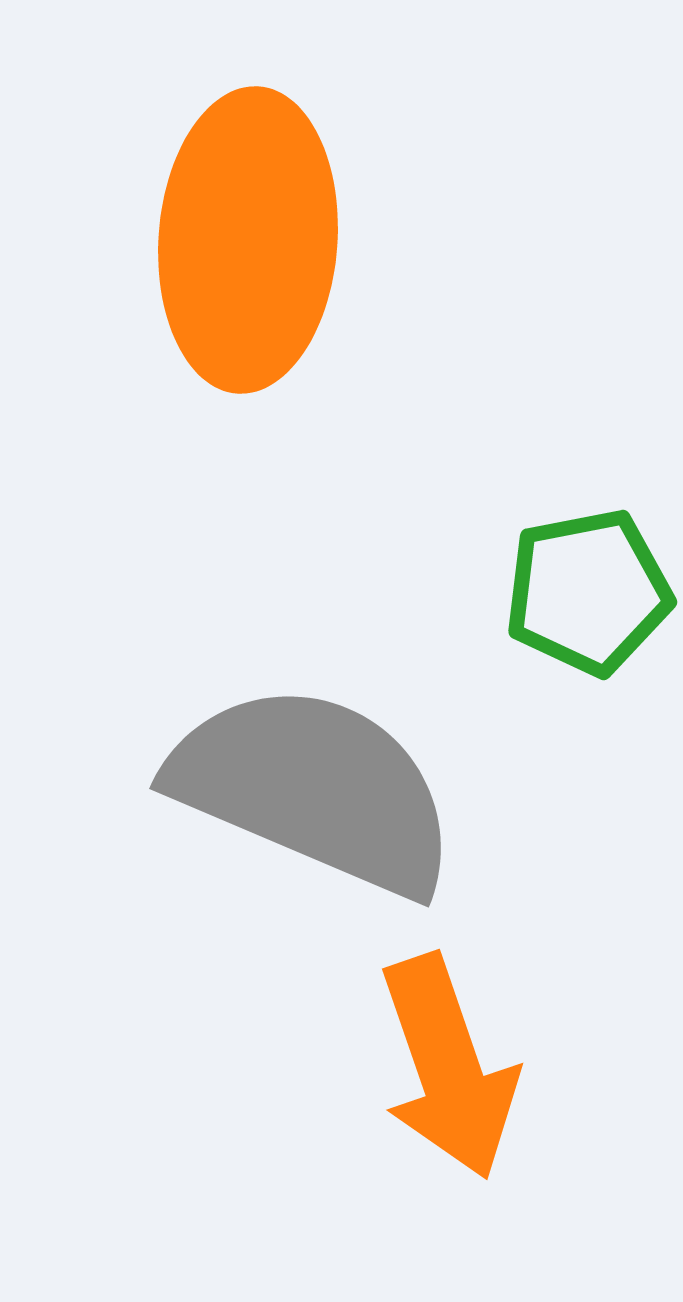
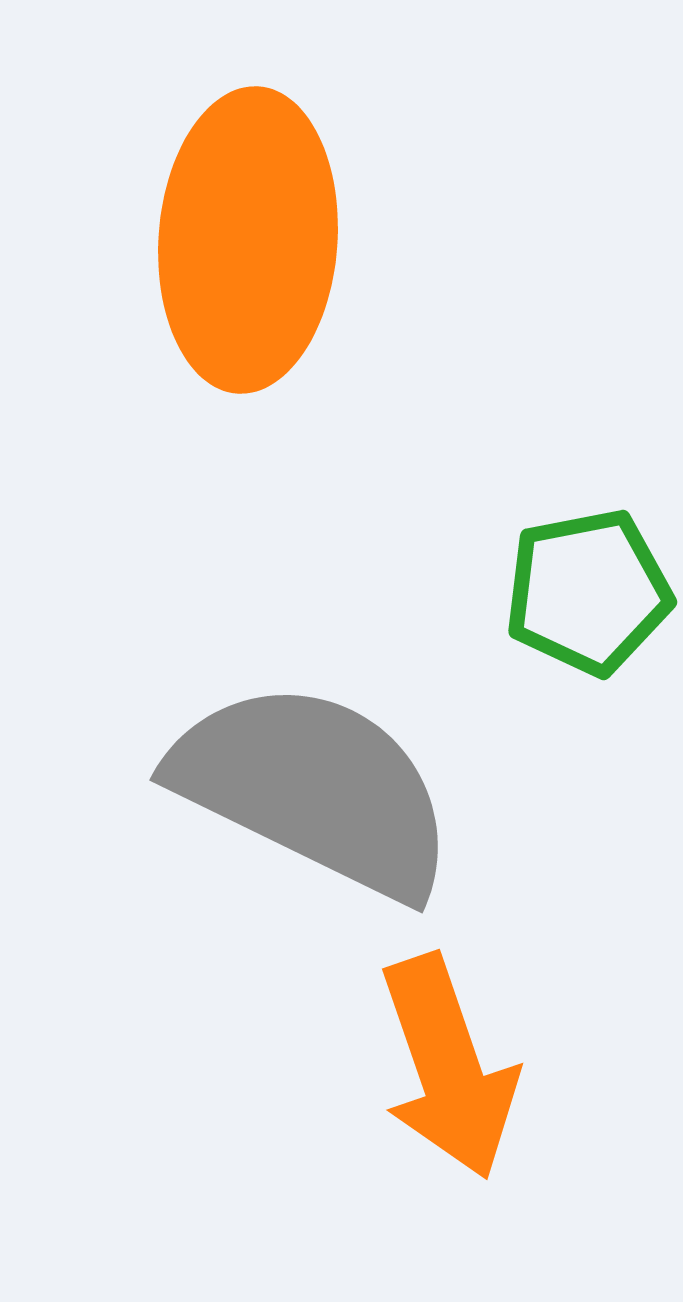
gray semicircle: rotated 3 degrees clockwise
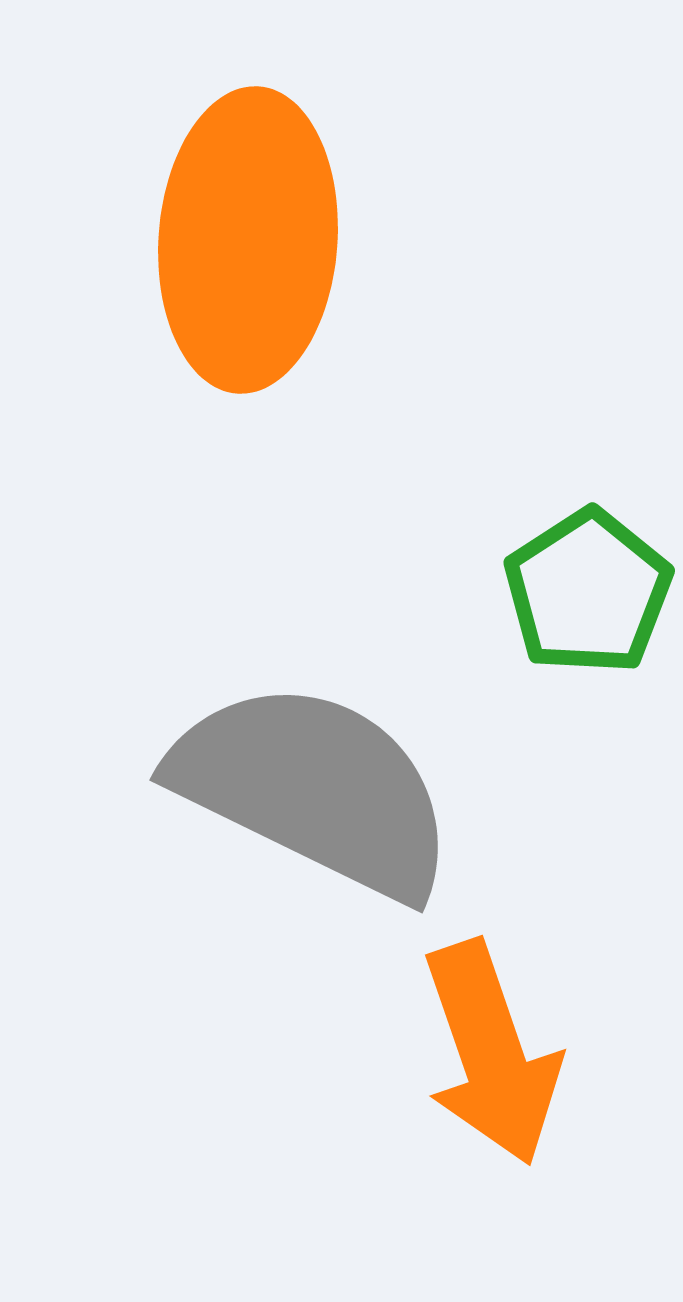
green pentagon: rotated 22 degrees counterclockwise
orange arrow: moved 43 px right, 14 px up
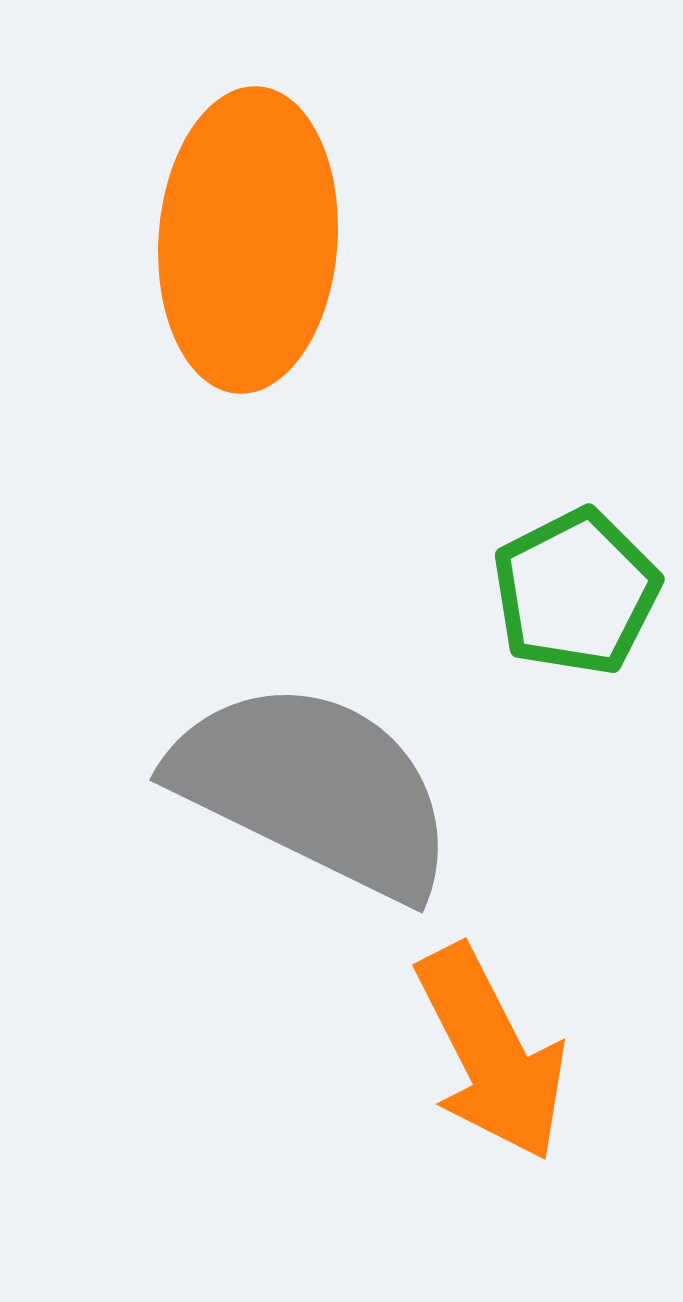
green pentagon: moved 12 px left; rotated 6 degrees clockwise
orange arrow: rotated 8 degrees counterclockwise
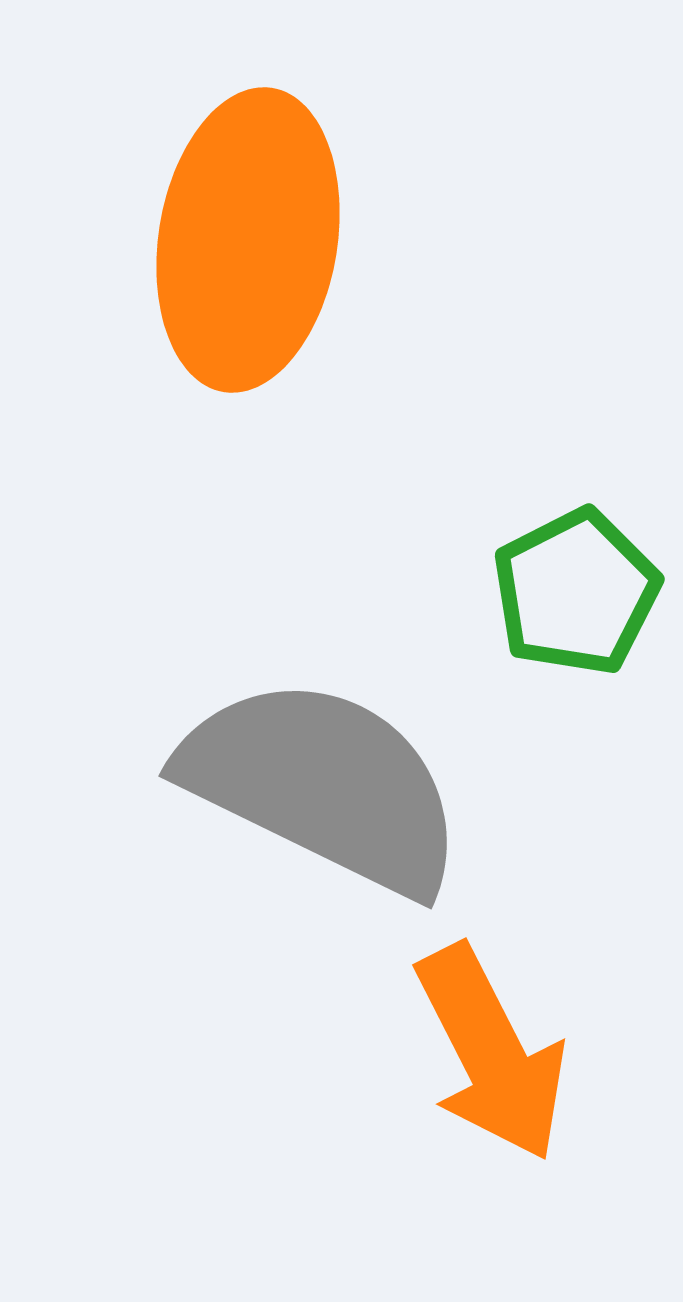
orange ellipse: rotated 5 degrees clockwise
gray semicircle: moved 9 px right, 4 px up
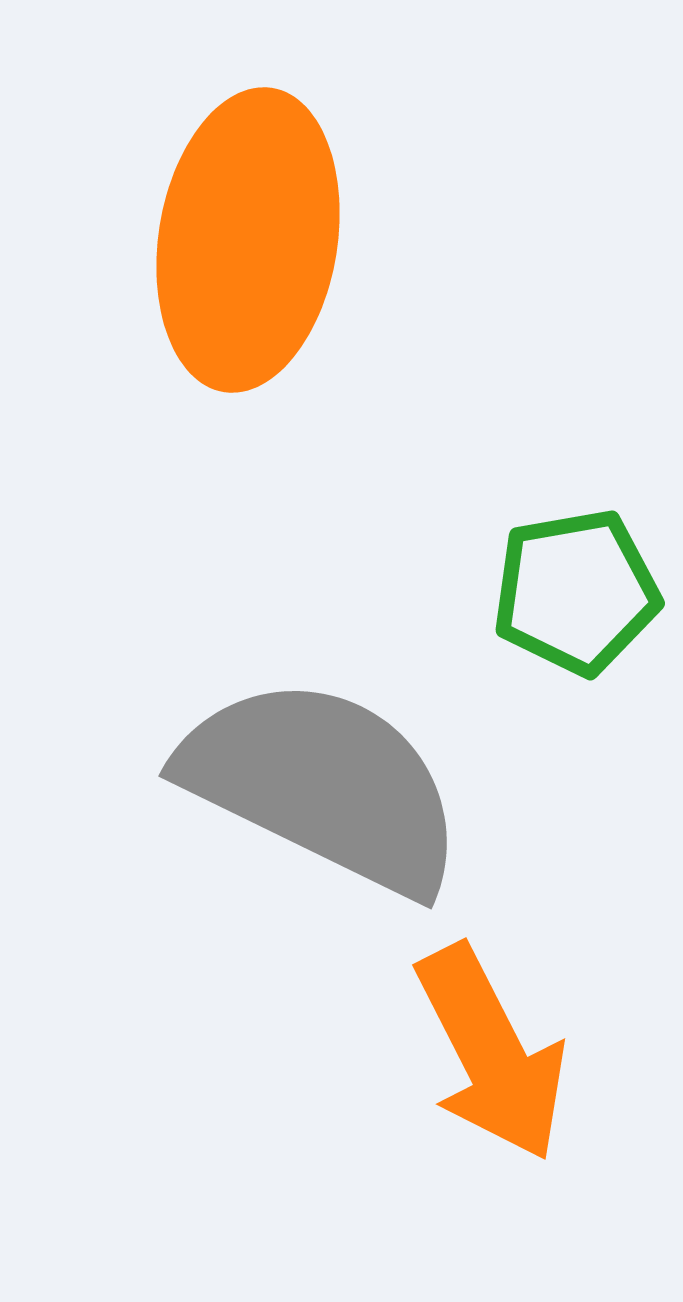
green pentagon: rotated 17 degrees clockwise
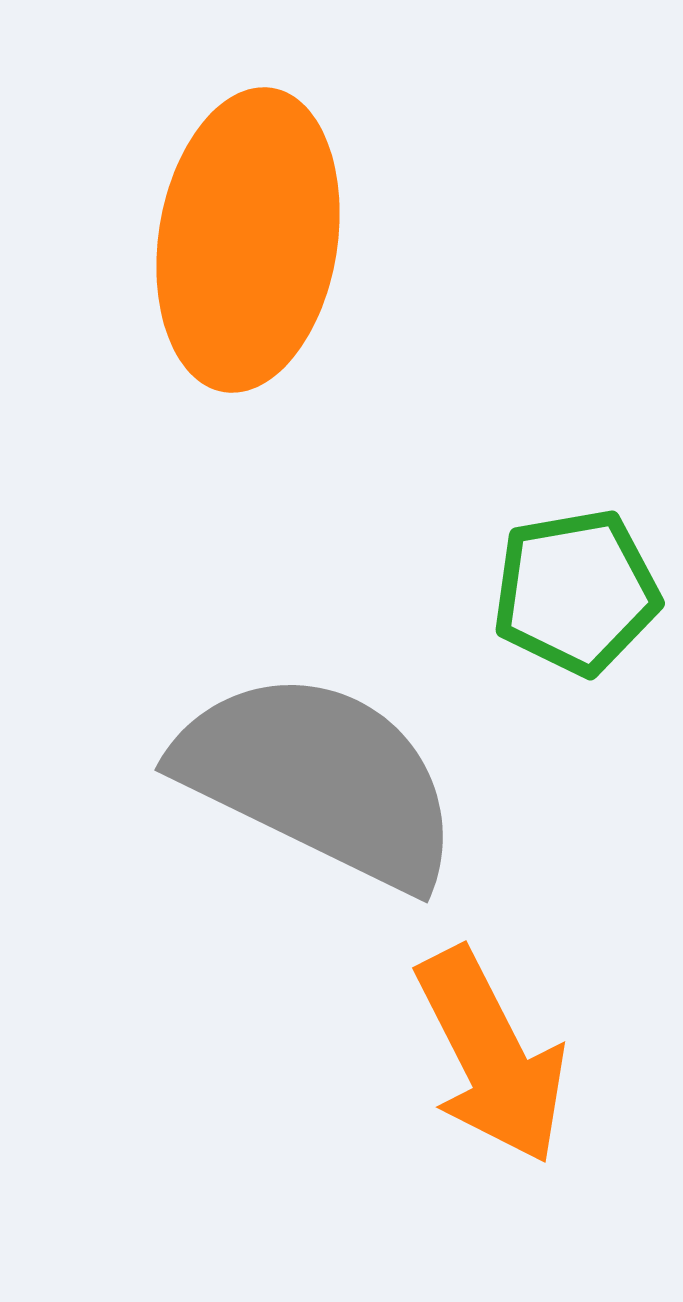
gray semicircle: moved 4 px left, 6 px up
orange arrow: moved 3 px down
